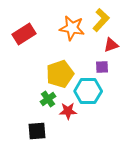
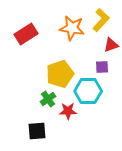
red rectangle: moved 2 px right
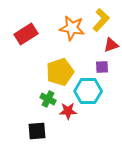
yellow pentagon: moved 2 px up
green cross: rotated 28 degrees counterclockwise
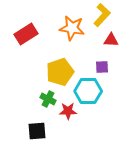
yellow L-shape: moved 1 px right, 5 px up
red triangle: moved 5 px up; rotated 21 degrees clockwise
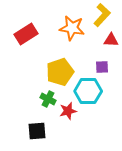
red star: rotated 12 degrees counterclockwise
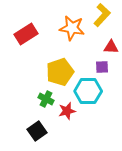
red triangle: moved 7 px down
green cross: moved 2 px left
red star: moved 1 px left
black square: rotated 30 degrees counterclockwise
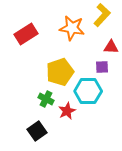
red star: rotated 12 degrees counterclockwise
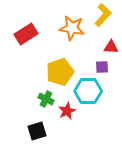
yellow L-shape: moved 1 px right
black square: rotated 18 degrees clockwise
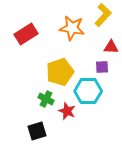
red star: rotated 24 degrees counterclockwise
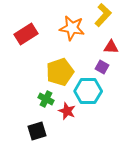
purple square: rotated 32 degrees clockwise
